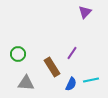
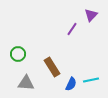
purple triangle: moved 6 px right, 3 px down
purple line: moved 24 px up
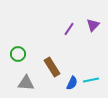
purple triangle: moved 2 px right, 10 px down
purple line: moved 3 px left
blue semicircle: moved 1 px right, 1 px up
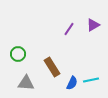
purple triangle: rotated 16 degrees clockwise
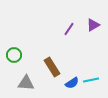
green circle: moved 4 px left, 1 px down
blue semicircle: rotated 32 degrees clockwise
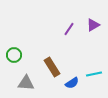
cyan line: moved 3 px right, 6 px up
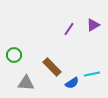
brown rectangle: rotated 12 degrees counterclockwise
cyan line: moved 2 px left
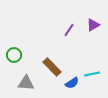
purple line: moved 1 px down
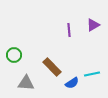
purple line: rotated 40 degrees counterclockwise
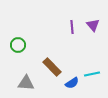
purple triangle: rotated 40 degrees counterclockwise
purple line: moved 3 px right, 3 px up
green circle: moved 4 px right, 10 px up
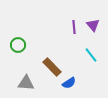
purple line: moved 2 px right
cyan line: moved 1 px left, 19 px up; rotated 63 degrees clockwise
blue semicircle: moved 3 px left
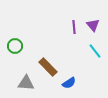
green circle: moved 3 px left, 1 px down
cyan line: moved 4 px right, 4 px up
brown rectangle: moved 4 px left
